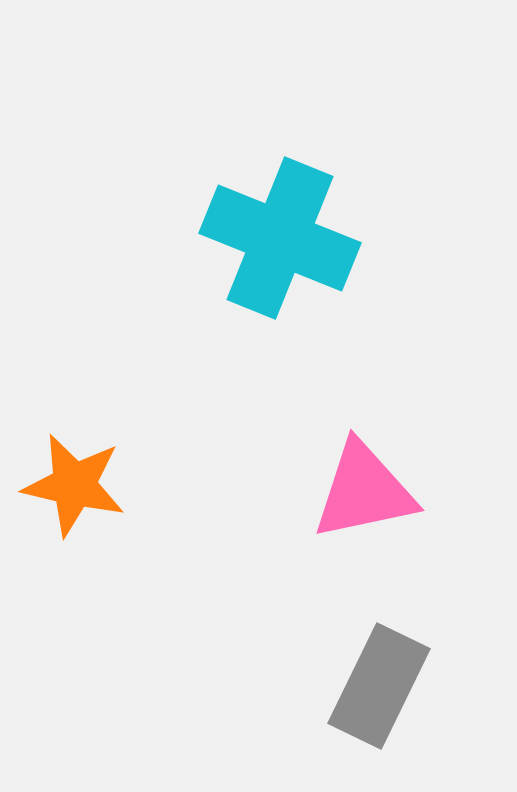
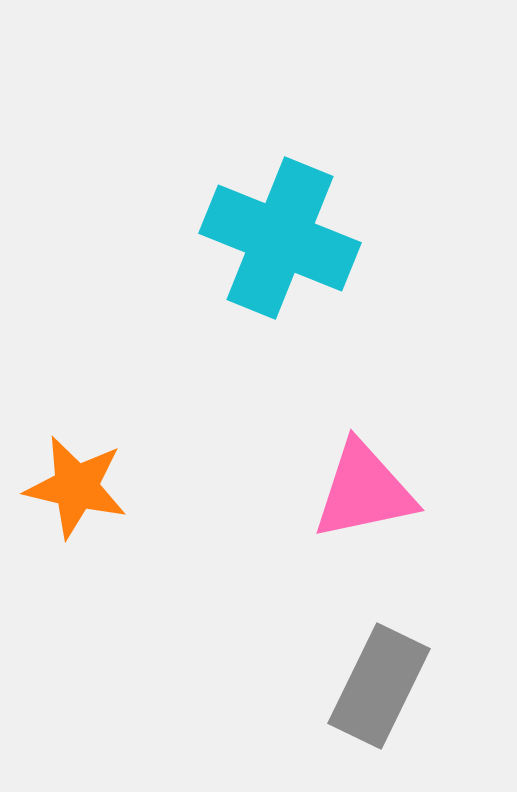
orange star: moved 2 px right, 2 px down
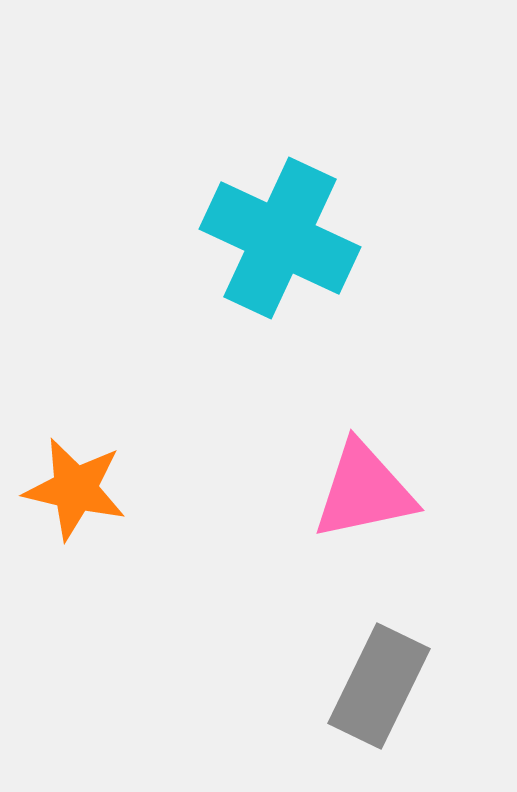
cyan cross: rotated 3 degrees clockwise
orange star: moved 1 px left, 2 px down
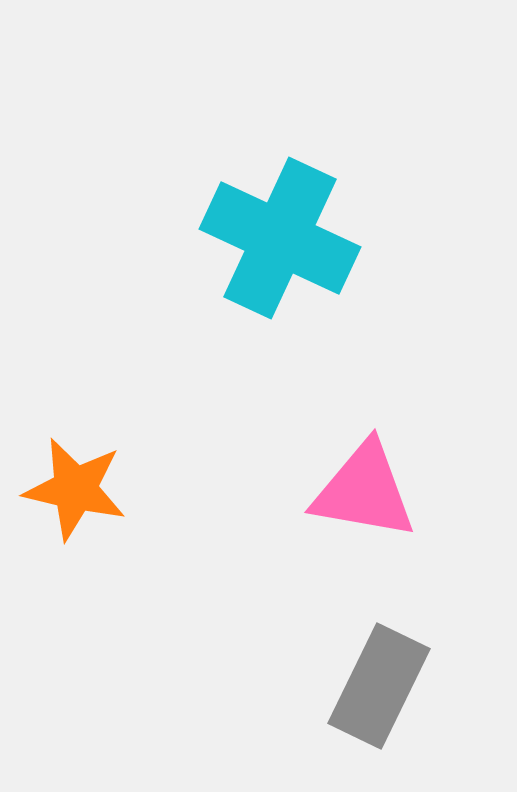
pink triangle: rotated 22 degrees clockwise
